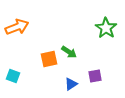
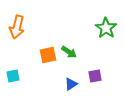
orange arrow: rotated 125 degrees clockwise
orange square: moved 1 px left, 4 px up
cyan square: rotated 32 degrees counterclockwise
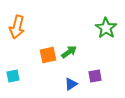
green arrow: rotated 70 degrees counterclockwise
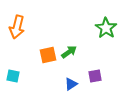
cyan square: rotated 24 degrees clockwise
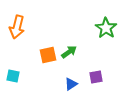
purple square: moved 1 px right, 1 px down
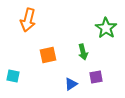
orange arrow: moved 11 px right, 7 px up
green arrow: moved 14 px right; rotated 112 degrees clockwise
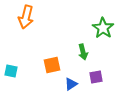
orange arrow: moved 2 px left, 3 px up
green star: moved 3 px left
orange square: moved 4 px right, 10 px down
cyan square: moved 2 px left, 5 px up
